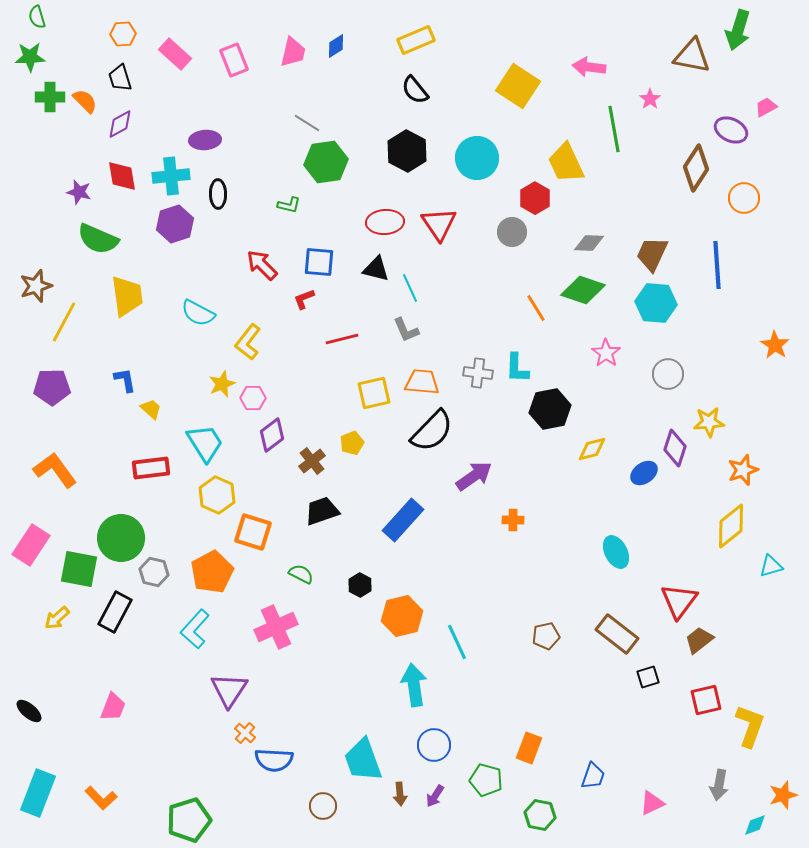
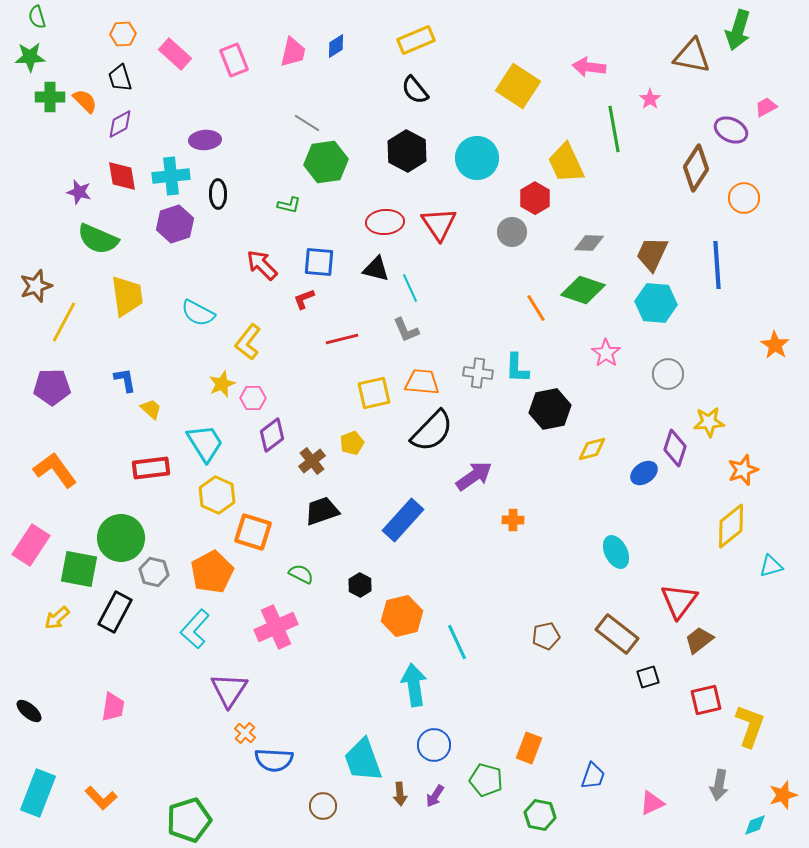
pink trapezoid at (113, 707): rotated 12 degrees counterclockwise
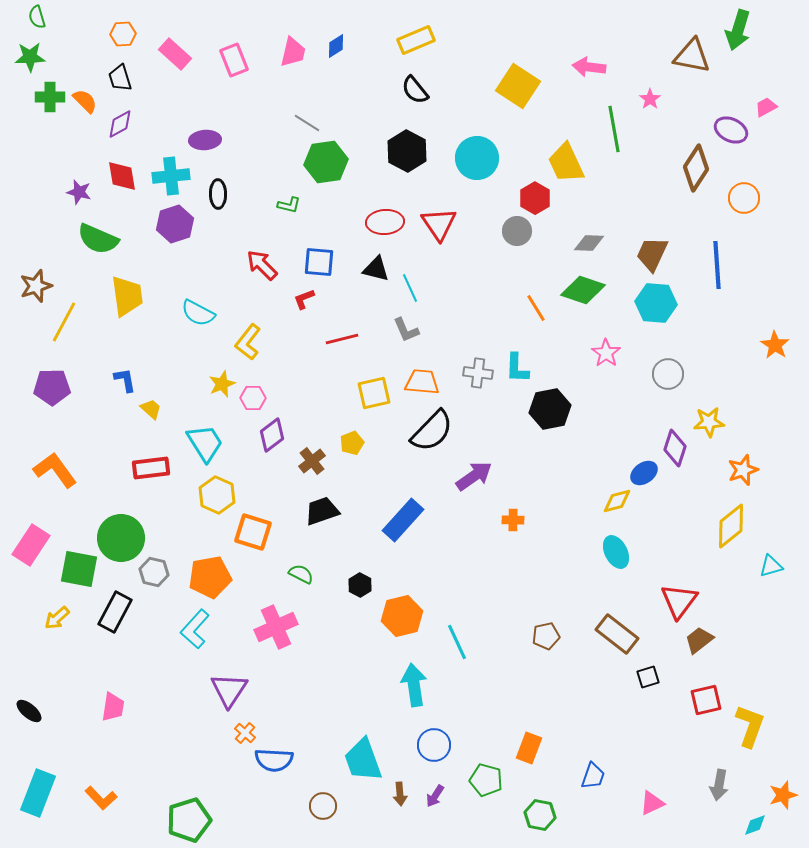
gray circle at (512, 232): moved 5 px right, 1 px up
yellow diamond at (592, 449): moved 25 px right, 52 px down
orange pentagon at (212, 572): moved 2 px left, 5 px down; rotated 18 degrees clockwise
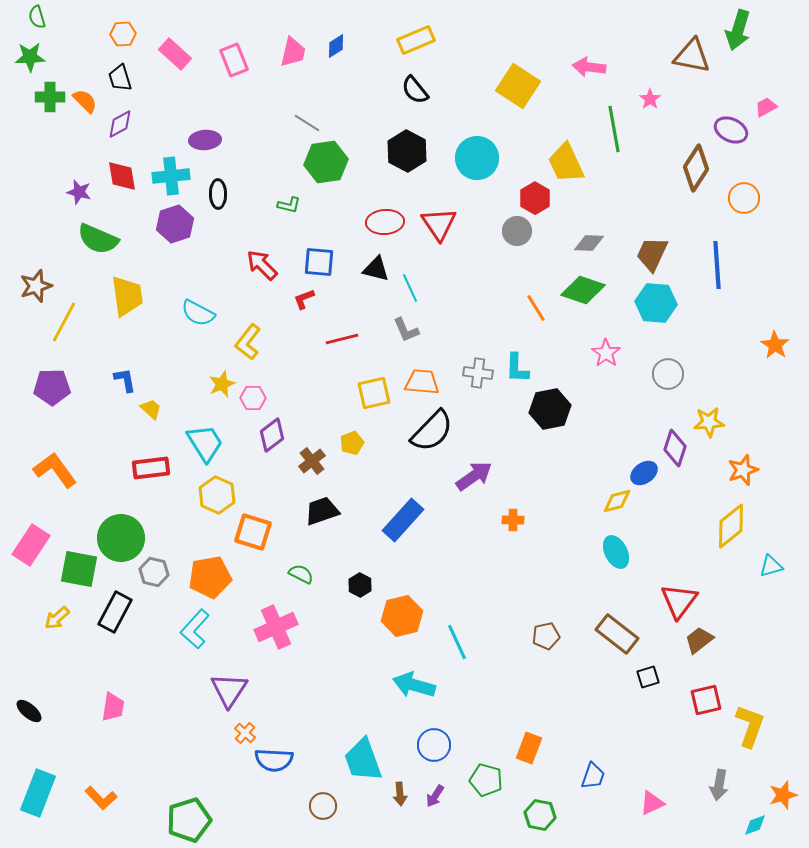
cyan arrow at (414, 685): rotated 66 degrees counterclockwise
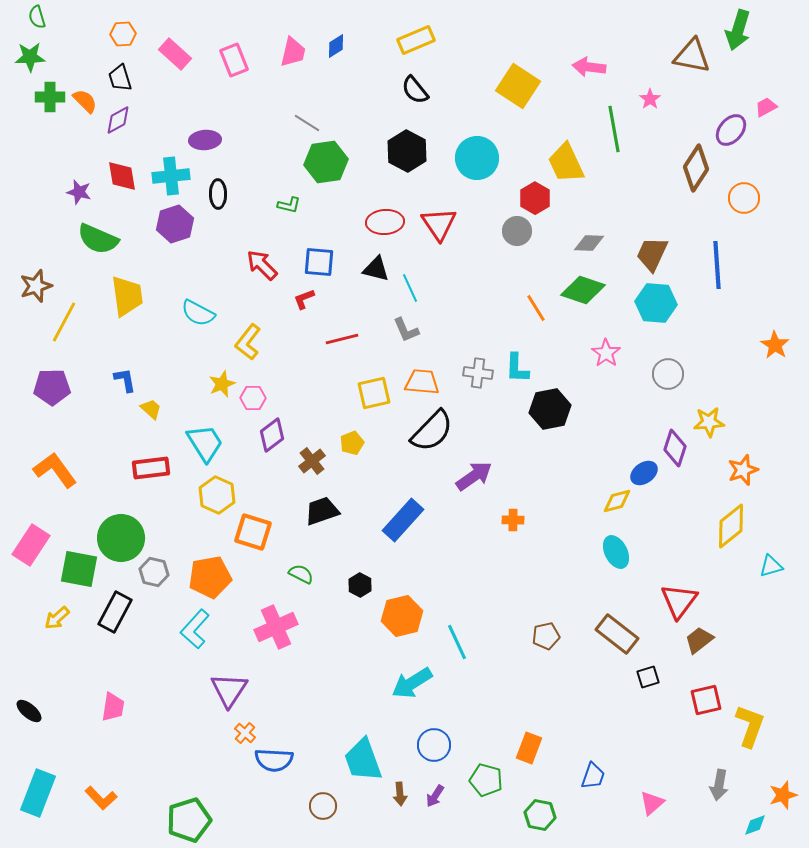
purple diamond at (120, 124): moved 2 px left, 4 px up
purple ellipse at (731, 130): rotated 76 degrees counterclockwise
cyan arrow at (414, 685): moved 2 px left, 2 px up; rotated 48 degrees counterclockwise
pink triangle at (652, 803): rotated 16 degrees counterclockwise
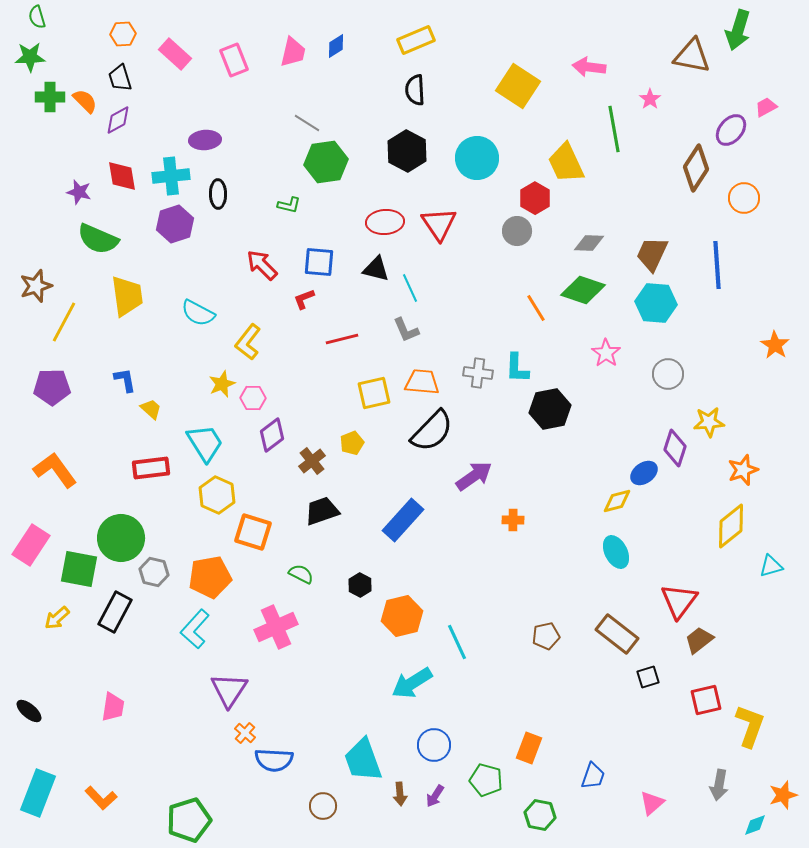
black semicircle at (415, 90): rotated 36 degrees clockwise
